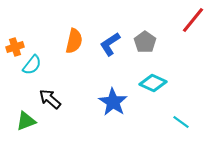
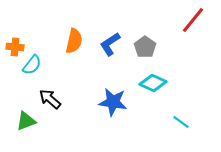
gray pentagon: moved 5 px down
orange cross: rotated 24 degrees clockwise
blue star: rotated 24 degrees counterclockwise
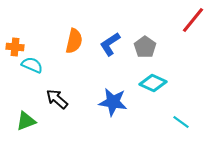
cyan semicircle: rotated 105 degrees counterclockwise
black arrow: moved 7 px right
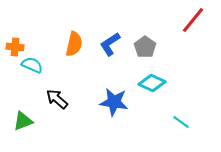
orange semicircle: moved 3 px down
cyan diamond: moved 1 px left
blue star: moved 1 px right
green triangle: moved 3 px left
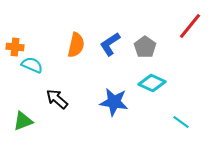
red line: moved 3 px left, 6 px down
orange semicircle: moved 2 px right, 1 px down
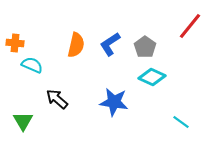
orange cross: moved 4 px up
cyan diamond: moved 6 px up
green triangle: rotated 40 degrees counterclockwise
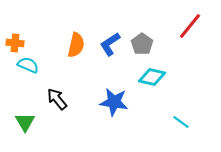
gray pentagon: moved 3 px left, 3 px up
cyan semicircle: moved 4 px left
cyan diamond: rotated 12 degrees counterclockwise
black arrow: rotated 10 degrees clockwise
green triangle: moved 2 px right, 1 px down
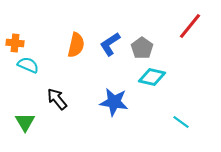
gray pentagon: moved 4 px down
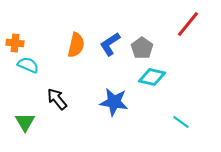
red line: moved 2 px left, 2 px up
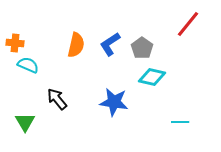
cyan line: moved 1 px left; rotated 36 degrees counterclockwise
